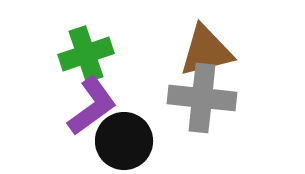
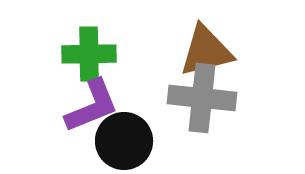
green cross: moved 3 px right; rotated 18 degrees clockwise
purple L-shape: rotated 14 degrees clockwise
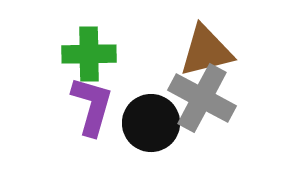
gray cross: rotated 22 degrees clockwise
purple L-shape: rotated 52 degrees counterclockwise
black circle: moved 27 px right, 18 px up
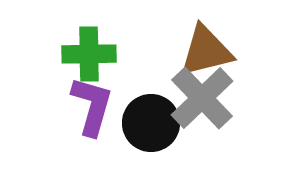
gray cross: rotated 18 degrees clockwise
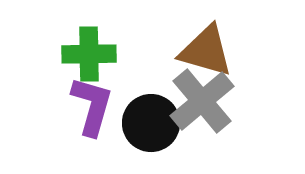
brown triangle: rotated 30 degrees clockwise
gray cross: moved 3 px down; rotated 4 degrees clockwise
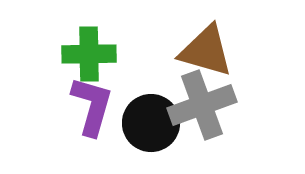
gray cross: moved 4 px down; rotated 20 degrees clockwise
